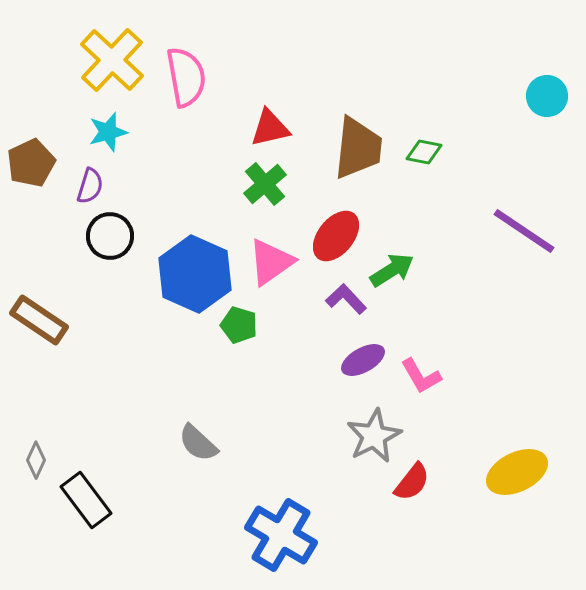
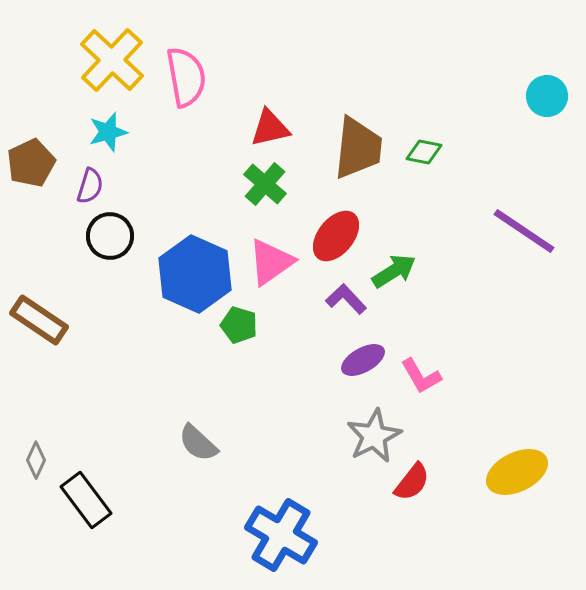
green cross: rotated 9 degrees counterclockwise
green arrow: moved 2 px right, 1 px down
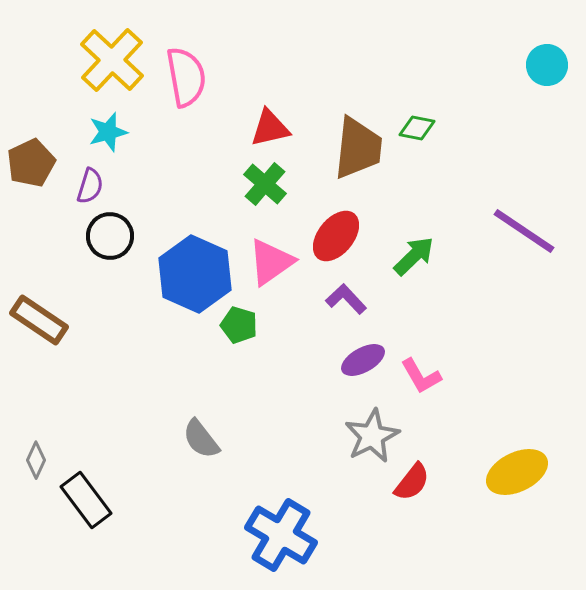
cyan circle: moved 31 px up
green diamond: moved 7 px left, 24 px up
green arrow: moved 20 px right, 15 px up; rotated 12 degrees counterclockwise
gray star: moved 2 px left
gray semicircle: moved 3 px right, 4 px up; rotated 9 degrees clockwise
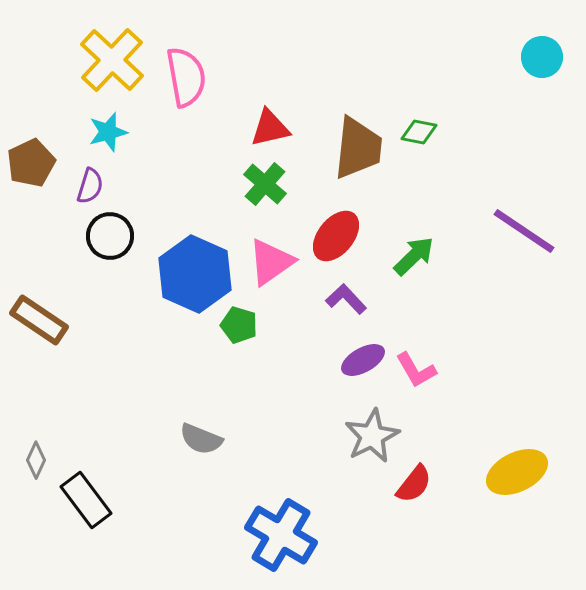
cyan circle: moved 5 px left, 8 px up
green diamond: moved 2 px right, 4 px down
pink L-shape: moved 5 px left, 6 px up
gray semicircle: rotated 30 degrees counterclockwise
red semicircle: moved 2 px right, 2 px down
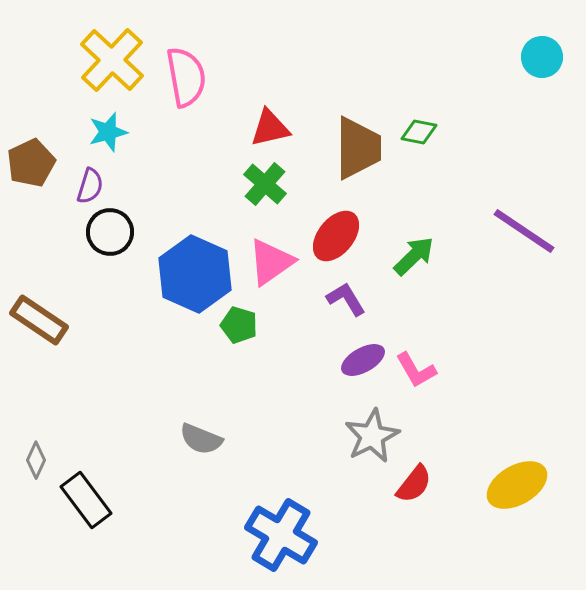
brown trapezoid: rotated 6 degrees counterclockwise
black circle: moved 4 px up
purple L-shape: rotated 12 degrees clockwise
yellow ellipse: moved 13 px down; rotated 4 degrees counterclockwise
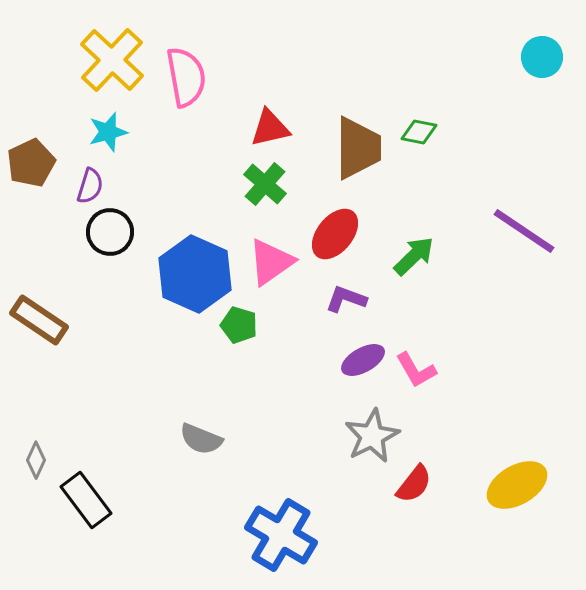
red ellipse: moved 1 px left, 2 px up
purple L-shape: rotated 39 degrees counterclockwise
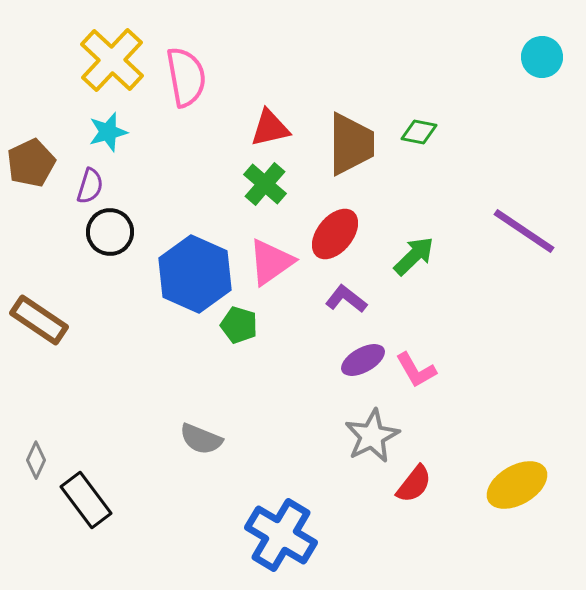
brown trapezoid: moved 7 px left, 4 px up
purple L-shape: rotated 18 degrees clockwise
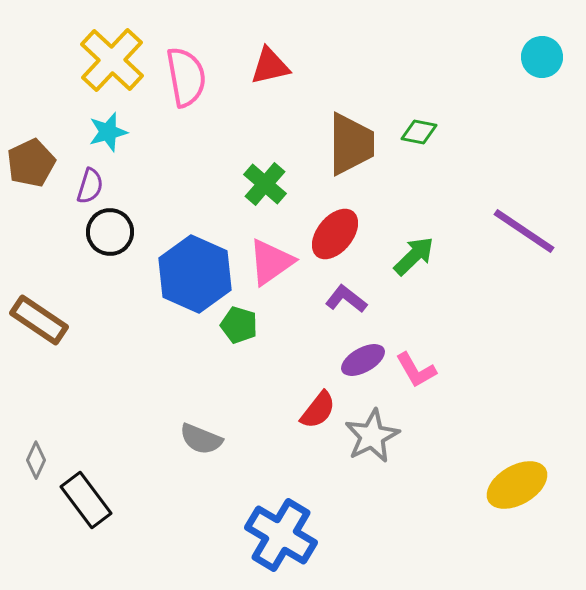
red triangle: moved 62 px up
red semicircle: moved 96 px left, 74 px up
